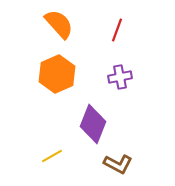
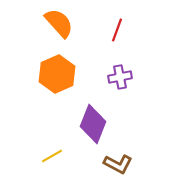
orange semicircle: moved 1 px up
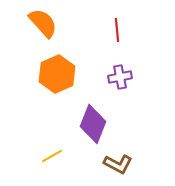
orange semicircle: moved 16 px left
red line: rotated 25 degrees counterclockwise
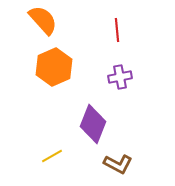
orange semicircle: moved 3 px up
orange hexagon: moved 3 px left, 7 px up
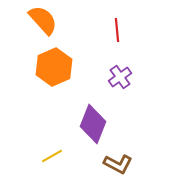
purple cross: rotated 25 degrees counterclockwise
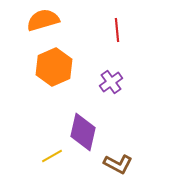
orange semicircle: rotated 64 degrees counterclockwise
purple cross: moved 9 px left, 5 px down
purple diamond: moved 10 px left, 8 px down; rotated 9 degrees counterclockwise
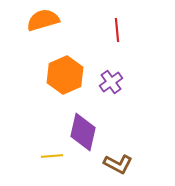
orange hexagon: moved 11 px right, 8 px down
yellow line: rotated 25 degrees clockwise
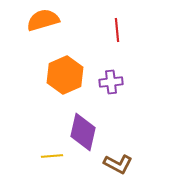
purple cross: rotated 30 degrees clockwise
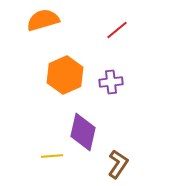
red line: rotated 55 degrees clockwise
brown L-shape: rotated 84 degrees counterclockwise
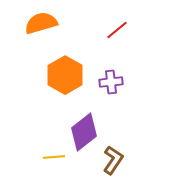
orange semicircle: moved 2 px left, 3 px down
orange hexagon: rotated 6 degrees counterclockwise
purple diamond: moved 1 px right; rotated 39 degrees clockwise
yellow line: moved 2 px right, 1 px down
brown L-shape: moved 5 px left, 4 px up
